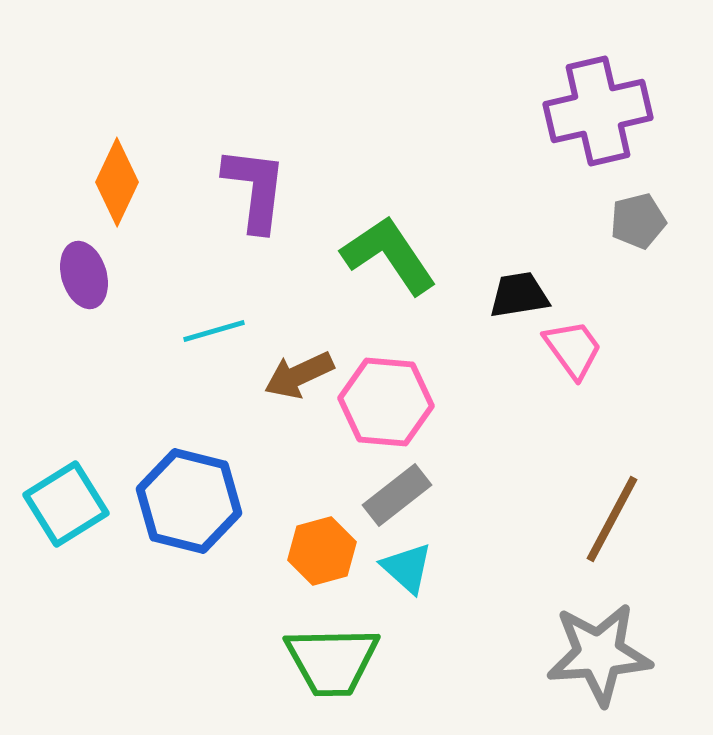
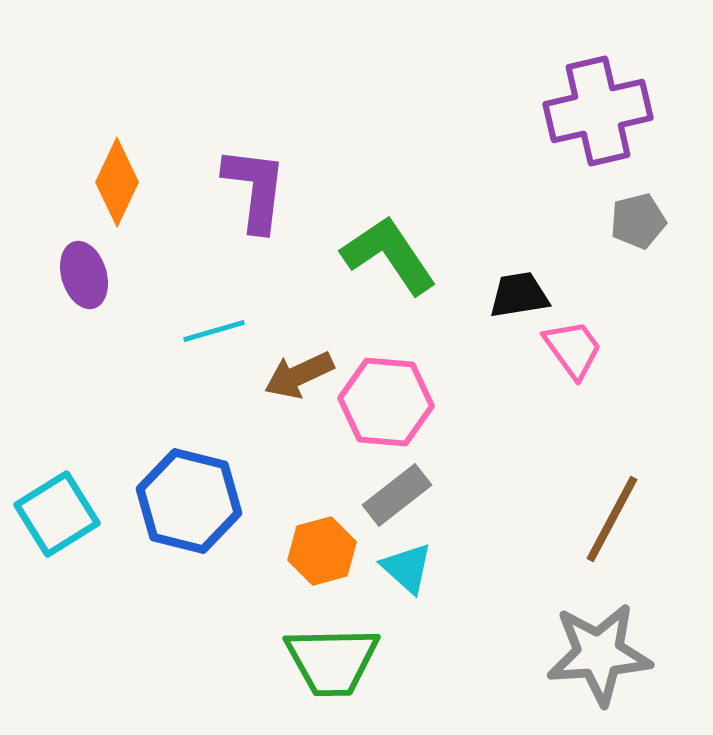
cyan square: moved 9 px left, 10 px down
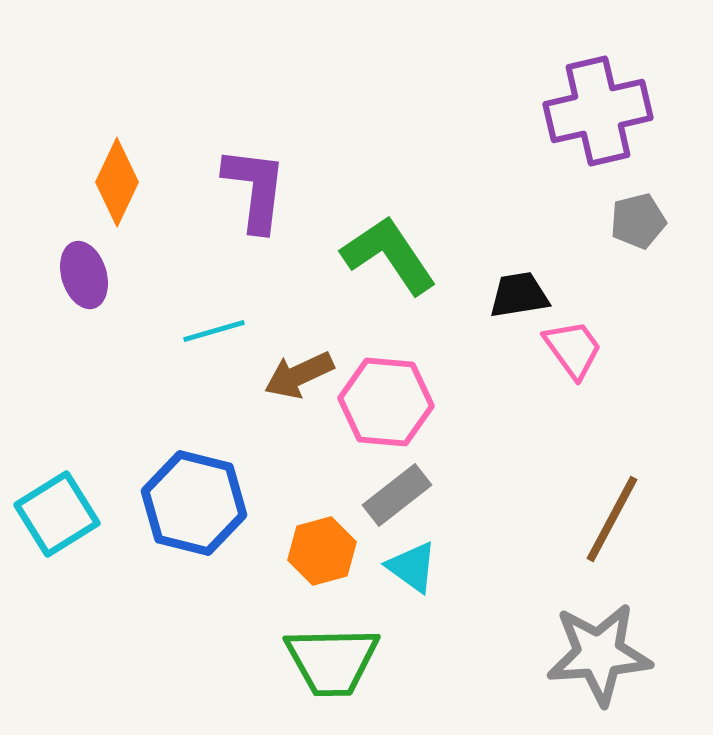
blue hexagon: moved 5 px right, 2 px down
cyan triangle: moved 5 px right, 1 px up; rotated 6 degrees counterclockwise
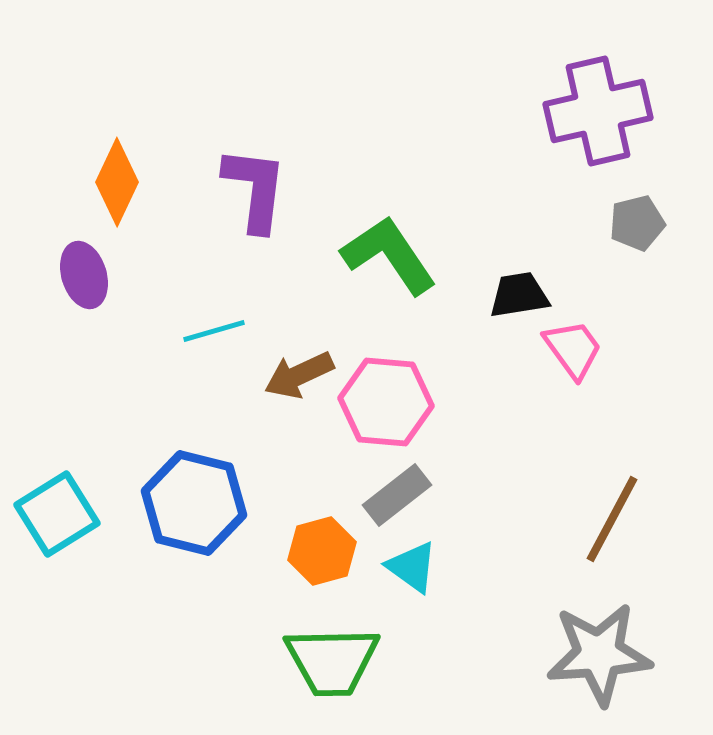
gray pentagon: moved 1 px left, 2 px down
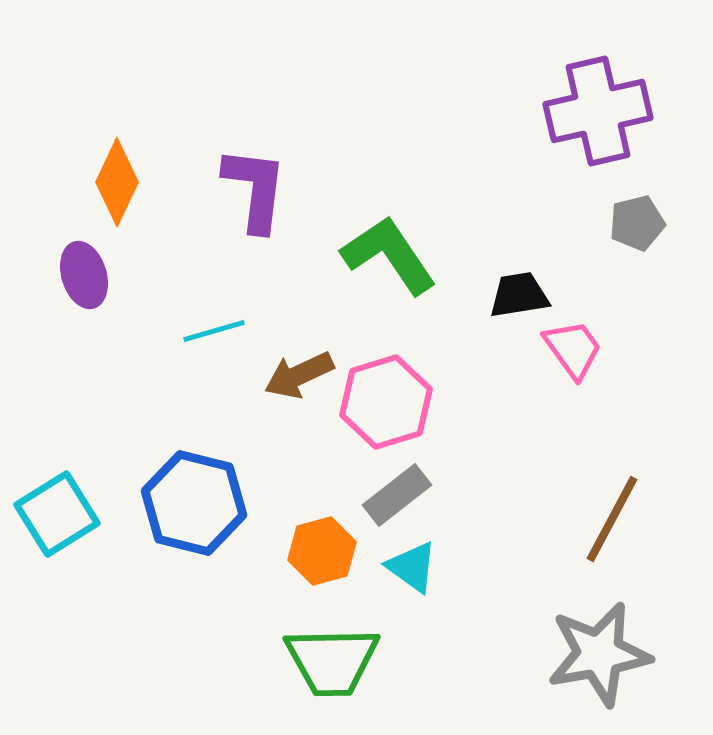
pink hexagon: rotated 22 degrees counterclockwise
gray star: rotated 6 degrees counterclockwise
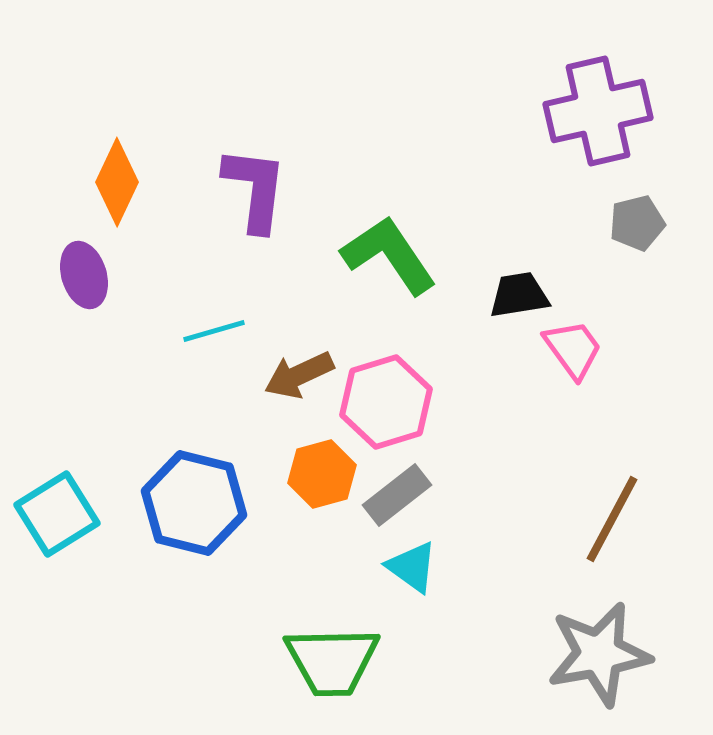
orange hexagon: moved 77 px up
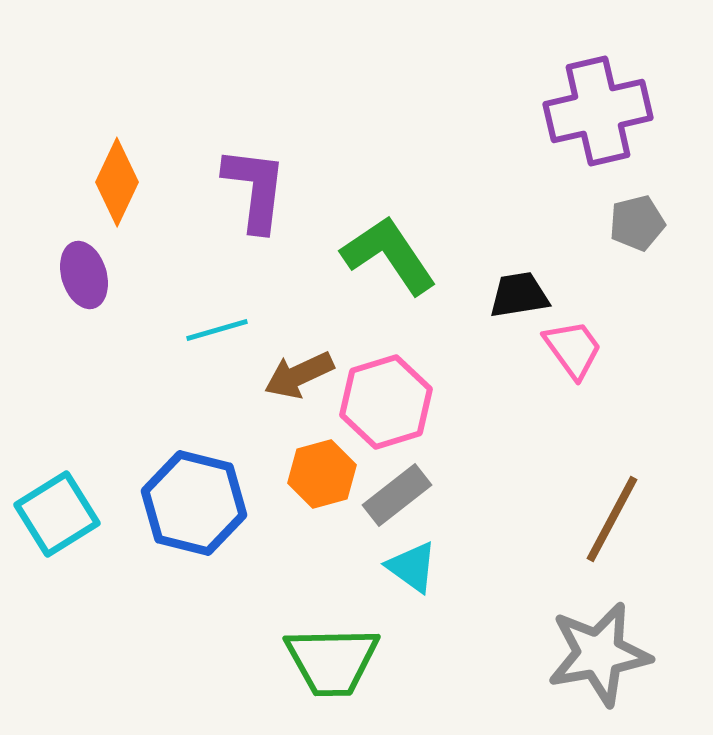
cyan line: moved 3 px right, 1 px up
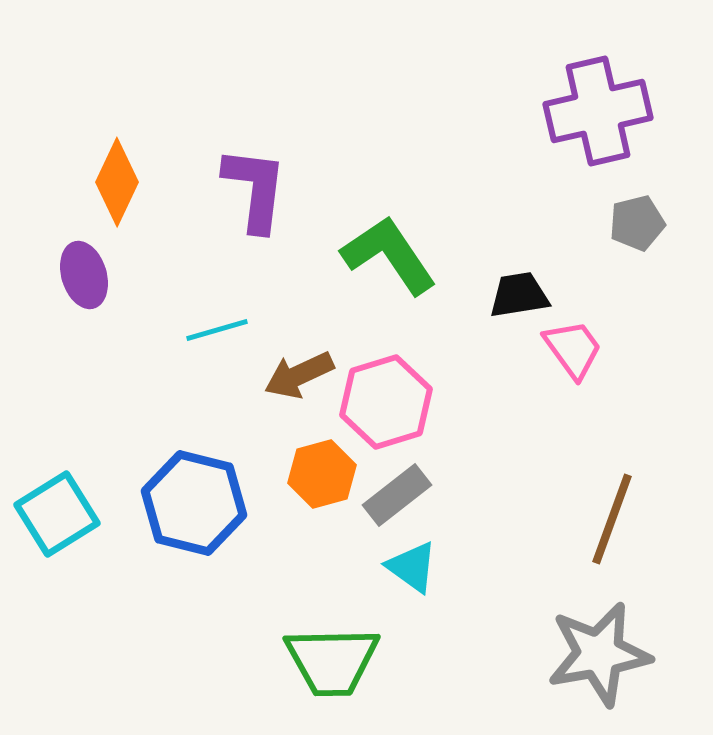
brown line: rotated 8 degrees counterclockwise
